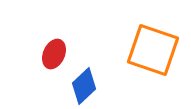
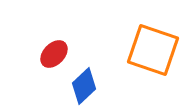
red ellipse: rotated 20 degrees clockwise
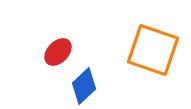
red ellipse: moved 4 px right, 2 px up
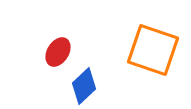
red ellipse: rotated 12 degrees counterclockwise
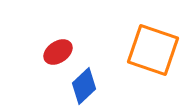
red ellipse: rotated 24 degrees clockwise
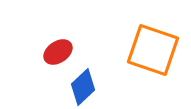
blue diamond: moved 1 px left, 1 px down
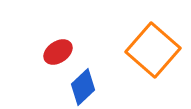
orange square: rotated 22 degrees clockwise
